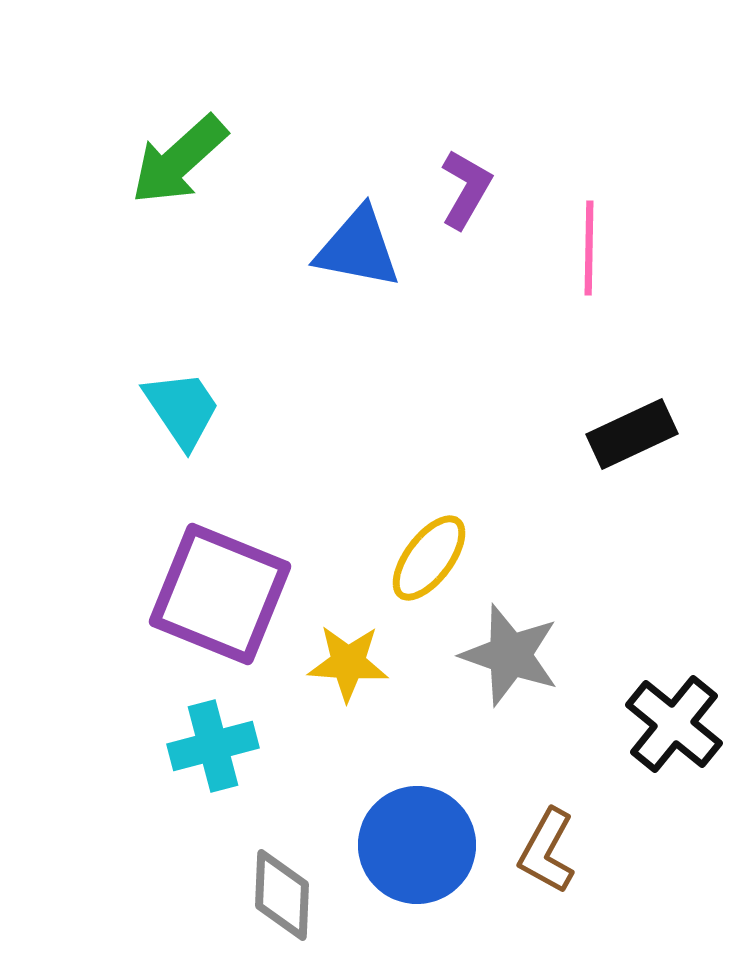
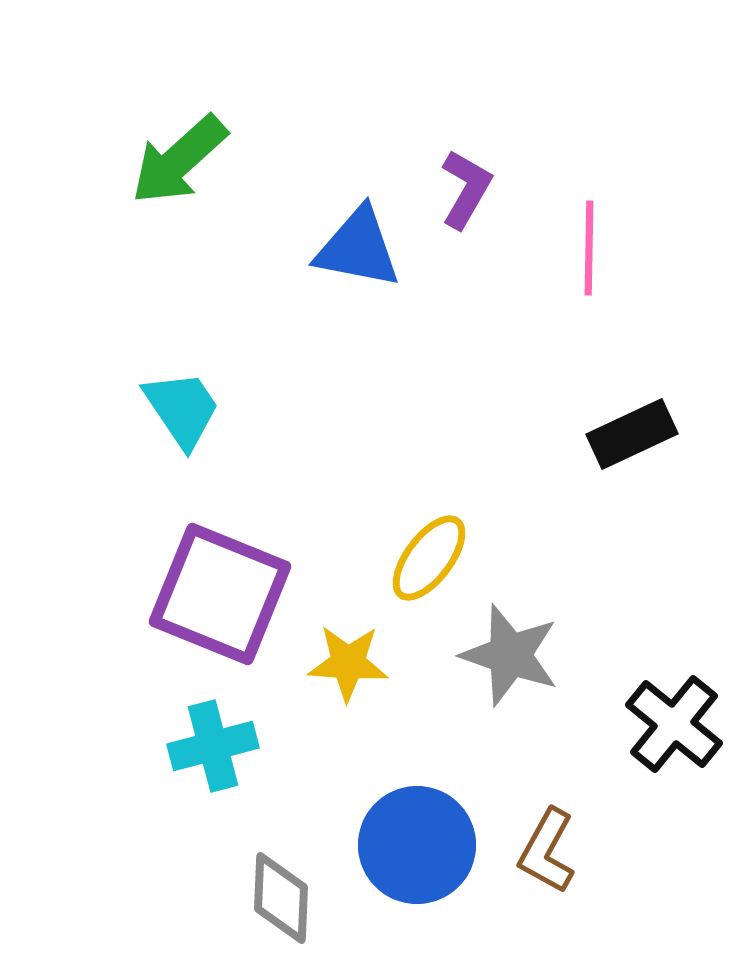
gray diamond: moved 1 px left, 3 px down
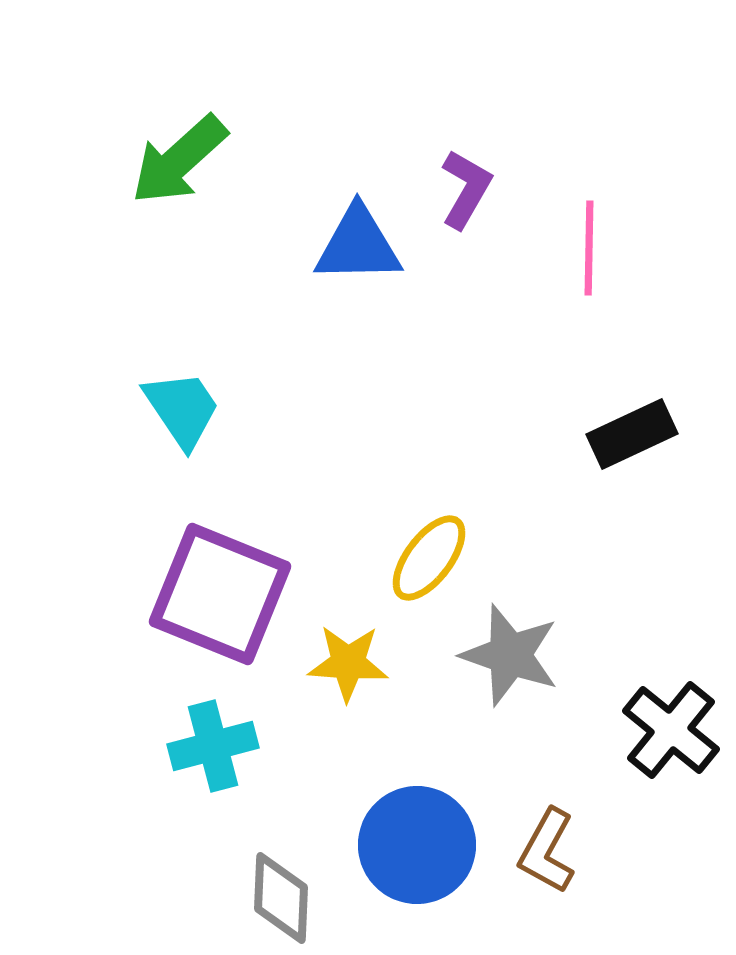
blue triangle: moved 3 px up; rotated 12 degrees counterclockwise
black cross: moved 3 px left, 6 px down
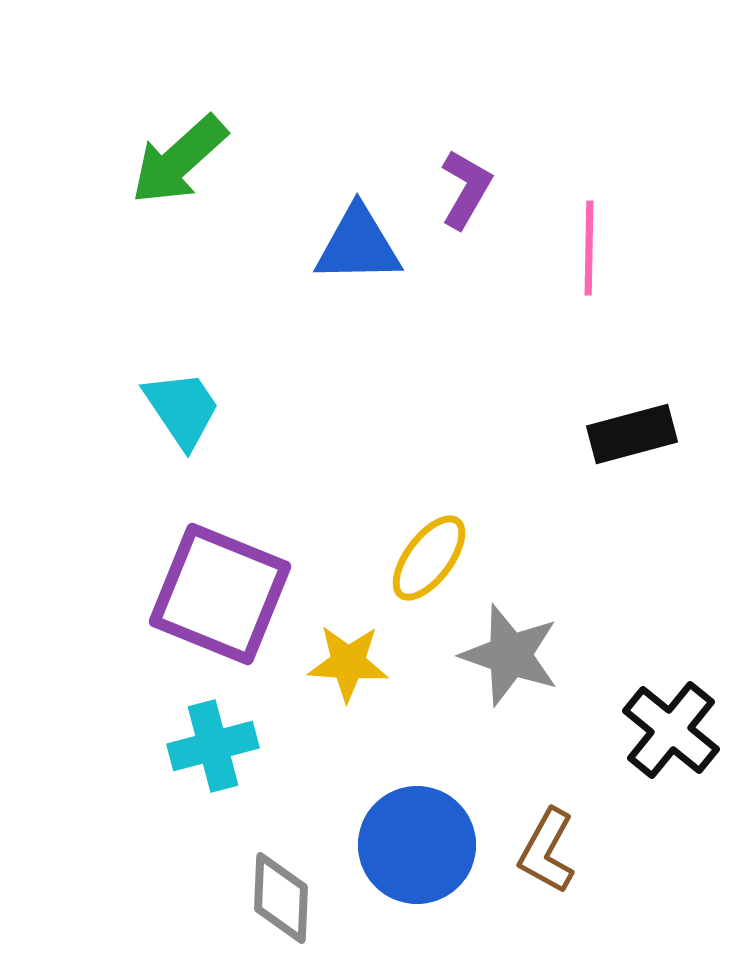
black rectangle: rotated 10 degrees clockwise
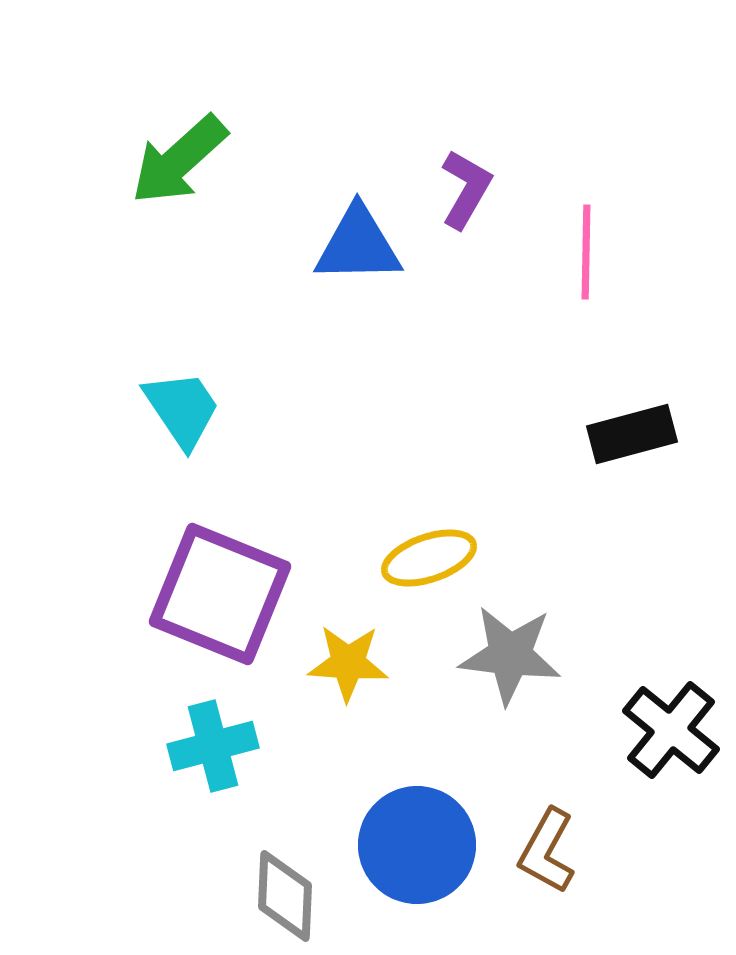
pink line: moved 3 px left, 4 px down
yellow ellipse: rotated 34 degrees clockwise
gray star: rotated 12 degrees counterclockwise
gray diamond: moved 4 px right, 2 px up
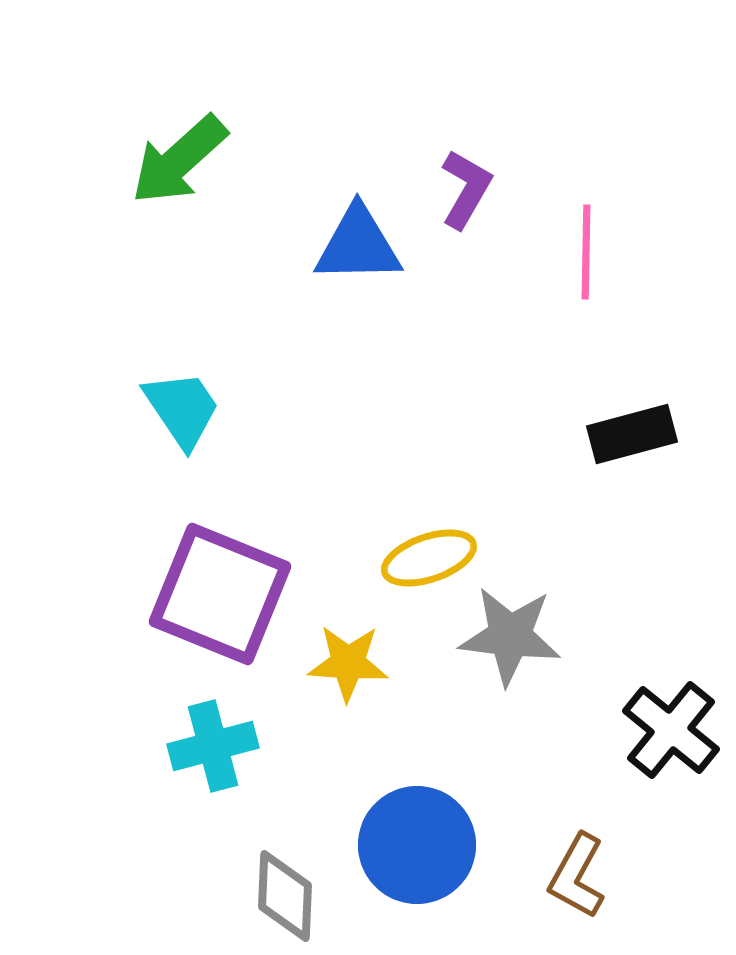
gray star: moved 19 px up
brown L-shape: moved 30 px right, 25 px down
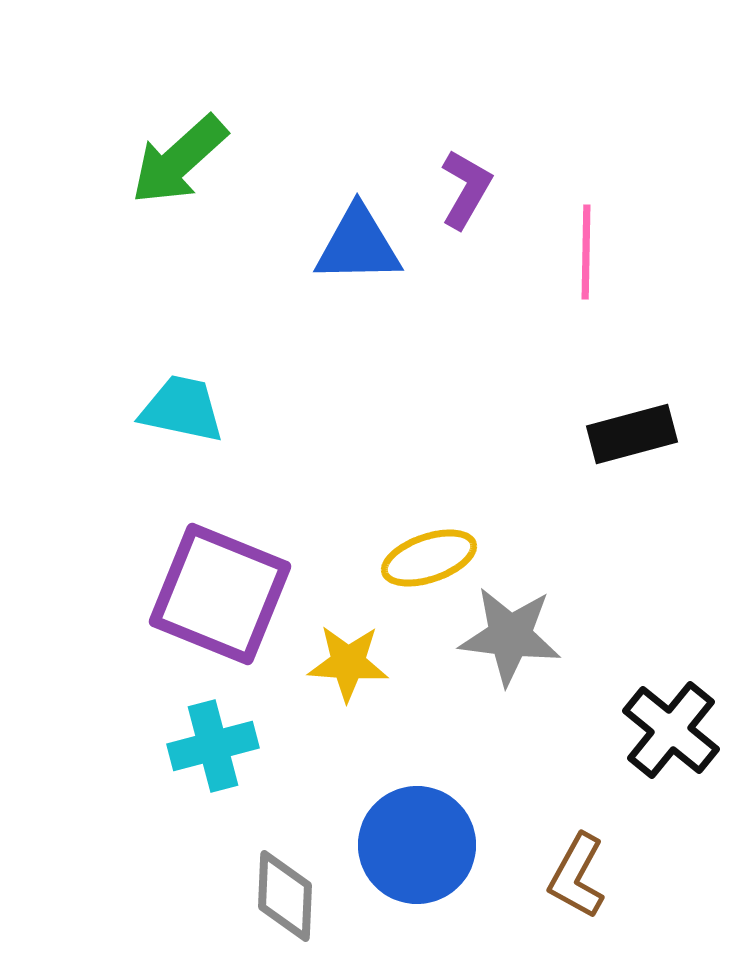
cyan trapezoid: rotated 44 degrees counterclockwise
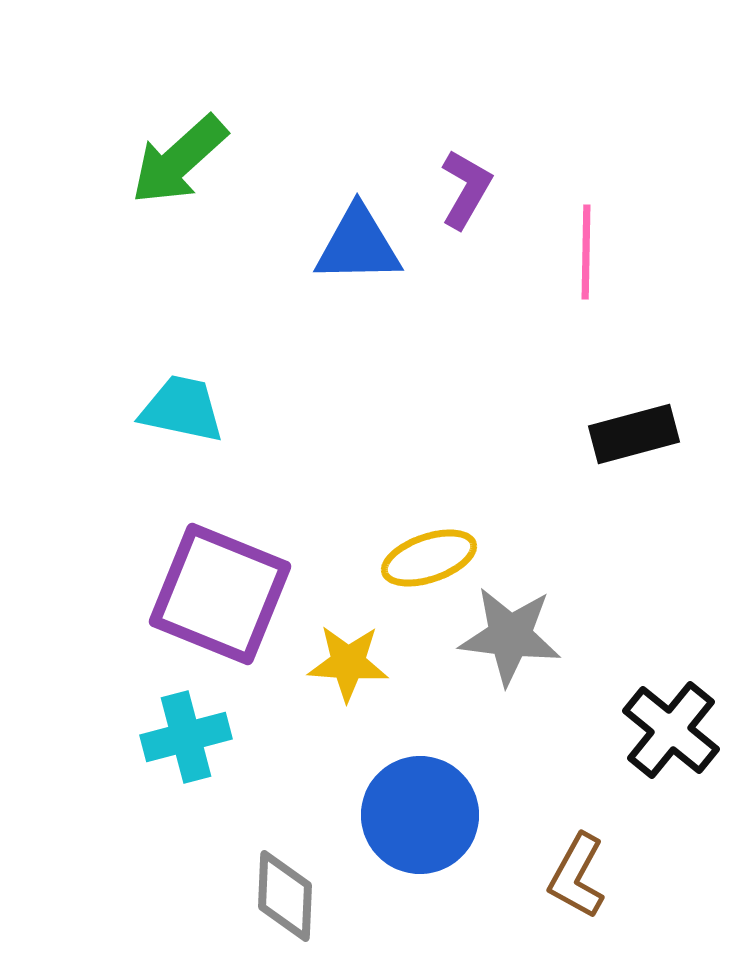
black rectangle: moved 2 px right
cyan cross: moved 27 px left, 9 px up
blue circle: moved 3 px right, 30 px up
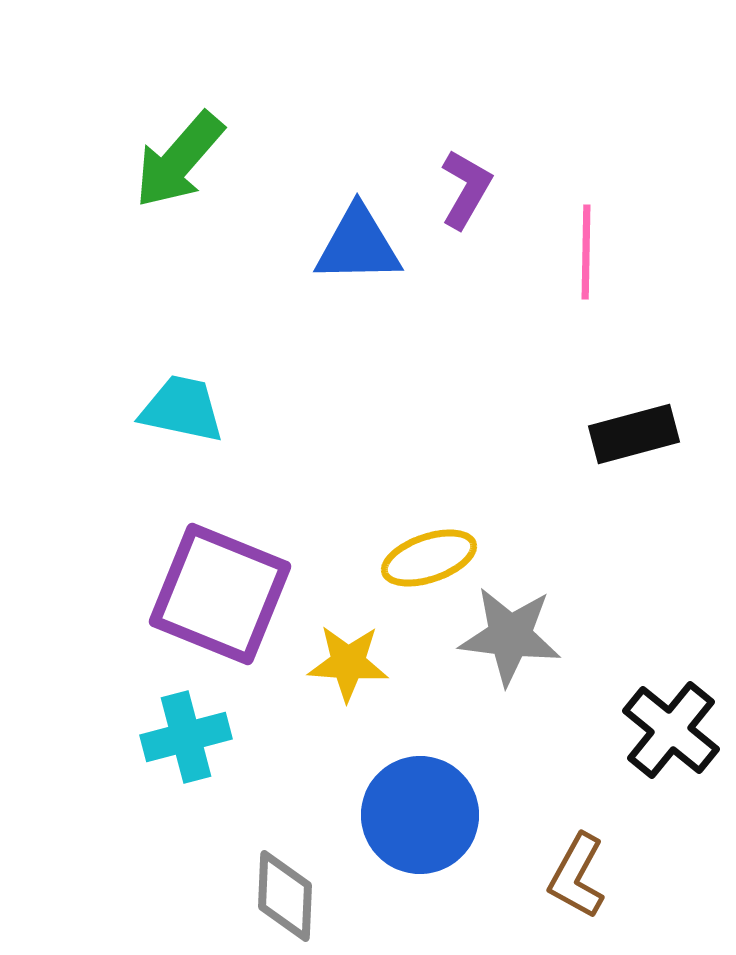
green arrow: rotated 7 degrees counterclockwise
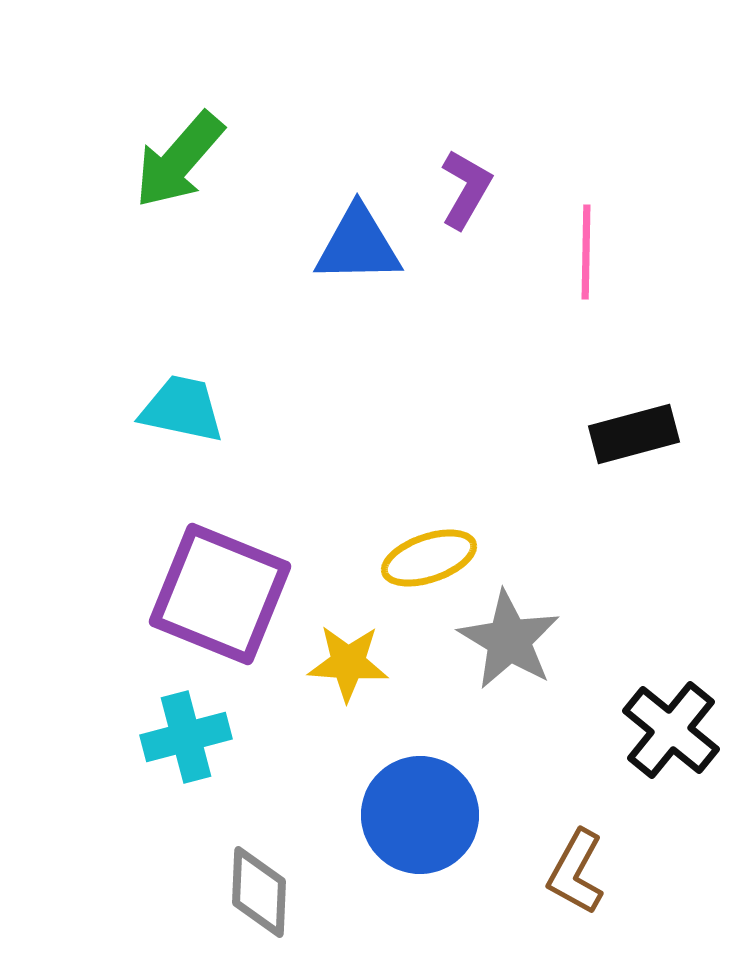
gray star: moved 1 px left, 4 px down; rotated 24 degrees clockwise
brown L-shape: moved 1 px left, 4 px up
gray diamond: moved 26 px left, 4 px up
